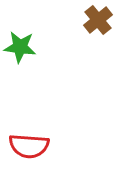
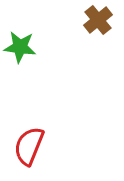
red semicircle: rotated 108 degrees clockwise
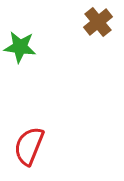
brown cross: moved 2 px down
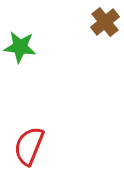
brown cross: moved 7 px right
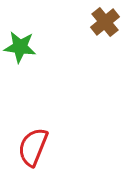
red semicircle: moved 4 px right, 1 px down
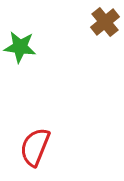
red semicircle: moved 2 px right
